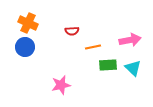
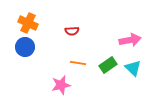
orange line: moved 15 px left, 16 px down; rotated 21 degrees clockwise
green rectangle: rotated 30 degrees counterclockwise
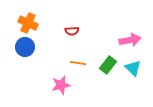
green rectangle: rotated 18 degrees counterclockwise
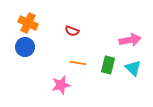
red semicircle: rotated 24 degrees clockwise
green rectangle: rotated 24 degrees counterclockwise
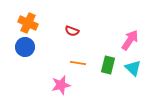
pink arrow: rotated 45 degrees counterclockwise
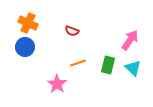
orange line: rotated 28 degrees counterclockwise
pink star: moved 4 px left, 1 px up; rotated 24 degrees counterclockwise
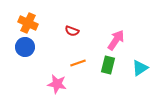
pink arrow: moved 14 px left
cyan triangle: moved 7 px right; rotated 42 degrees clockwise
pink star: rotated 24 degrees counterclockwise
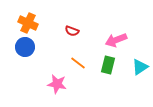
pink arrow: rotated 145 degrees counterclockwise
orange line: rotated 56 degrees clockwise
cyan triangle: moved 1 px up
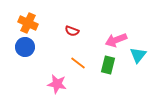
cyan triangle: moved 2 px left, 12 px up; rotated 18 degrees counterclockwise
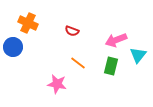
blue circle: moved 12 px left
green rectangle: moved 3 px right, 1 px down
